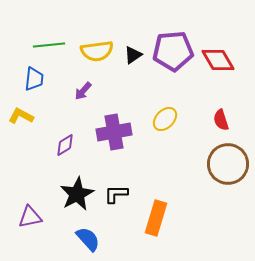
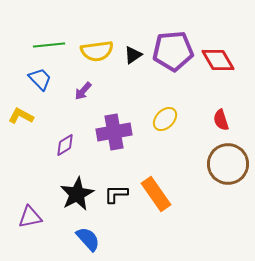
blue trapezoid: moved 6 px right; rotated 50 degrees counterclockwise
orange rectangle: moved 24 px up; rotated 52 degrees counterclockwise
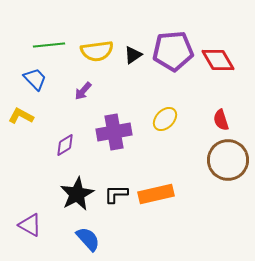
blue trapezoid: moved 5 px left
brown circle: moved 4 px up
orange rectangle: rotated 68 degrees counterclockwise
purple triangle: moved 8 px down; rotated 40 degrees clockwise
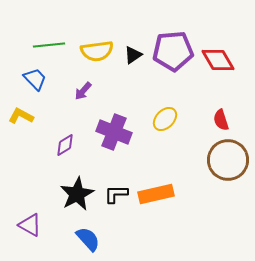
purple cross: rotated 32 degrees clockwise
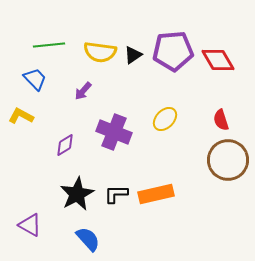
yellow semicircle: moved 3 px right, 1 px down; rotated 16 degrees clockwise
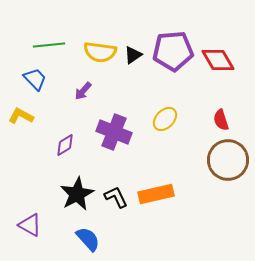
black L-shape: moved 3 px down; rotated 65 degrees clockwise
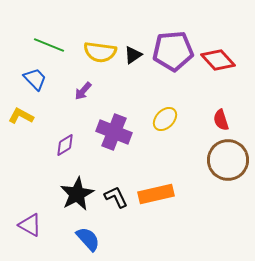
green line: rotated 28 degrees clockwise
red diamond: rotated 12 degrees counterclockwise
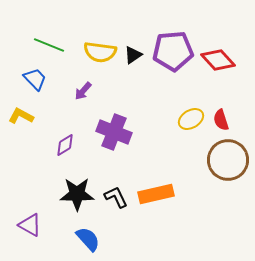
yellow ellipse: moved 26 px right; rotated 15 degrees clockwise
black star: rotated 28 degrees clockwise
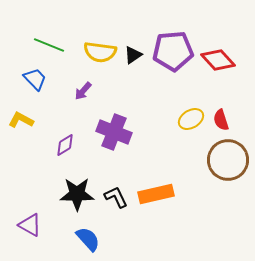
yellow L-shape: moved 4 px down
